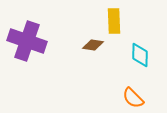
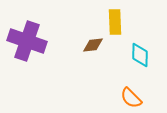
yellow rectangle: moved 1 px right, 1 px down
brown diamond: rotated 15 degrees counterclockwise
orange semicircle: moved 2 px left
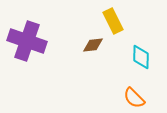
yellow rectangle: moved 2 px left, 1 px up; rotated 25 degrees counterclockwise
cyan diamond: moved 1 px right, 2 px down
orange semicircle: moved 3 px right
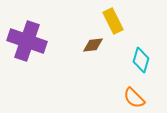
cyan diamond: moved 3 px down; rotated 15 degrees clockwise
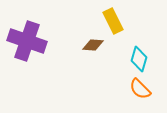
brown diamond: rotated 10 degrees clockwise
cyan diamond: moved 2 px left, 1 px up
orange semicircle: moved 6 px right, 9 px up
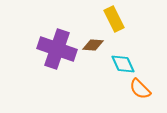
yellow rectangle: moved 1 px right, 2 px up
purple cross: moved 30 px right, 8 px down
cyan diamond: moved 16 px left, 5 px down; rotated 40 degrees counterclockwise
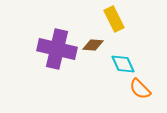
purple cross: rotated 6 degrees counterclockwise
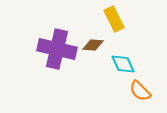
orange semicircle: moved 2 px down
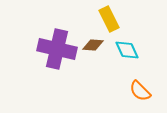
yellow rectangle: moved 5 px left
cyan diamond: moved 4 px right, 14 px up
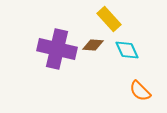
yellow rectangle: rotated 15 degrees counterclockwise
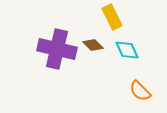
yellow rectangle: moved 3 px right, 2 px up; rotated 15 degrees clockwise
brown diamond: rotated 40 degrees clockwise
